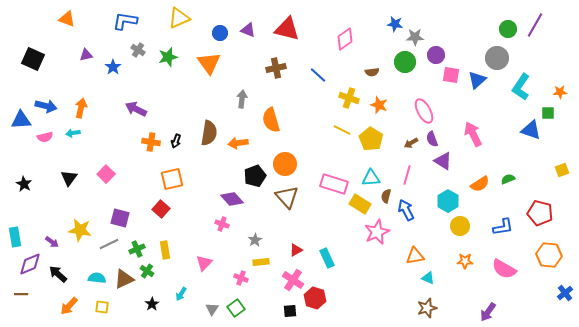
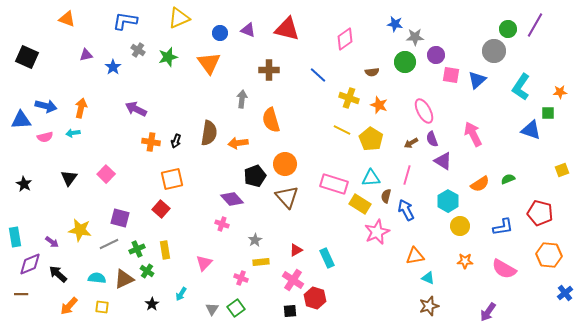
gray circle at (497, 58): moved 3 px left, 7 px up
black square at (33, 59): moved 6 px left, 2 px up
brown cross at (276, 68): moved 7 px left, 2 px down; rotated 12 degrees clockwise
brown star at (427, 308): moved 2 px right, 2 px up
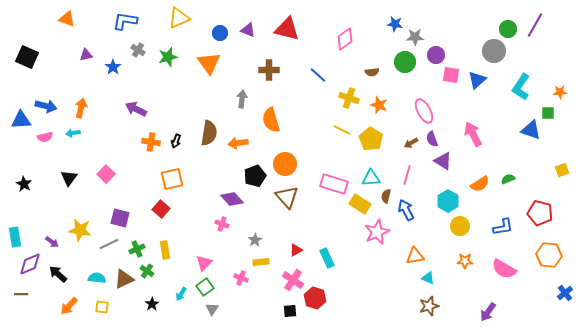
green square at (236, 308): moved 31 px left, 21 px up
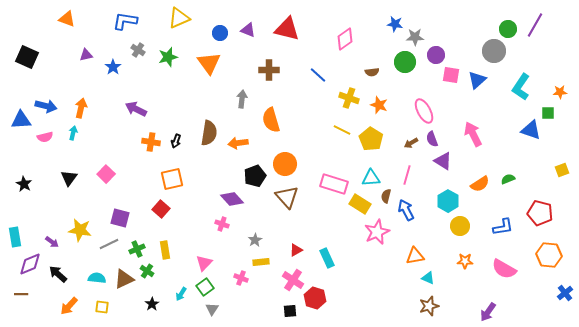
cyan arrow at (73, 133): rotated 112 degrees clockwise
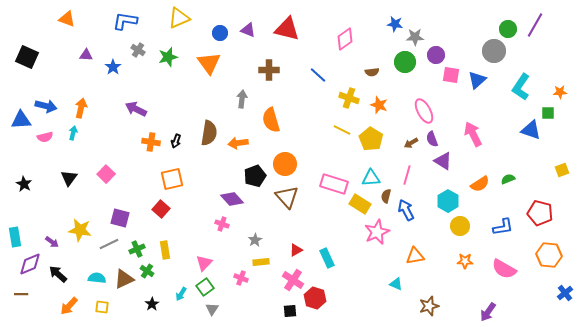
purple triangle at (86, 55): rotated 16 degrees clockwise
cyan triangle at (428, 278): moved 32 px left, 6 px down
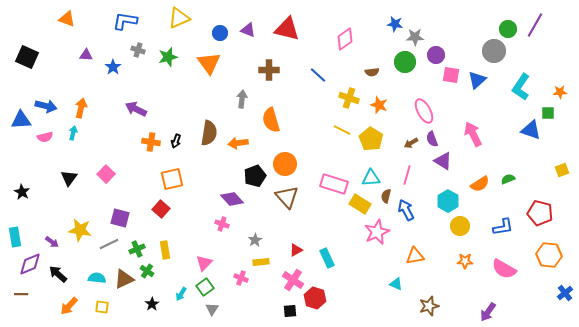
gray cross at (138, 50): rotated 16 degrees counterclockwise
black star at (24, 184): moved 2 px left, 8 px down
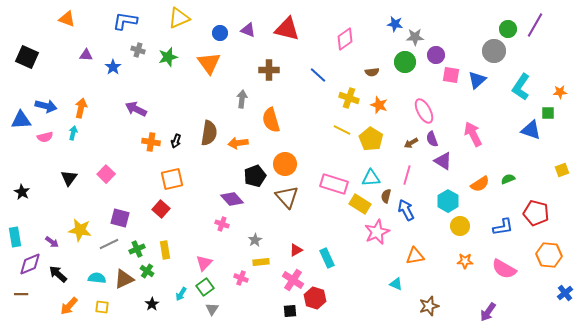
red pentagon at (540, 213): moved 4 px left
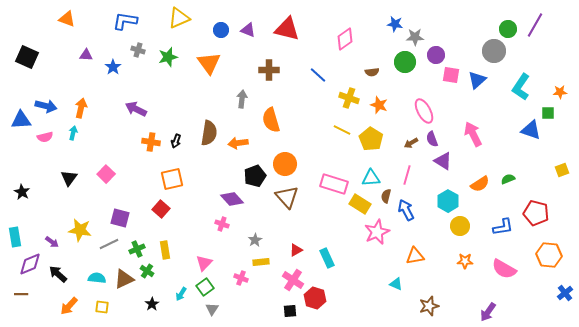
blue circle at (220, 33): moved 1 px right, 3 px up
